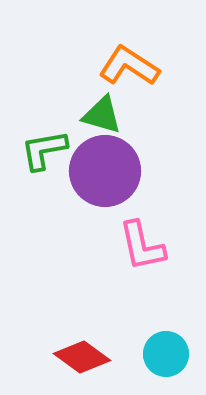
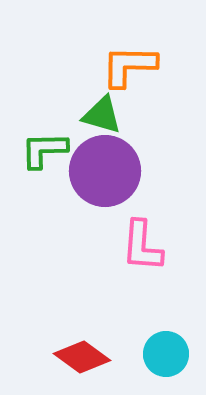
orange L-shape: rotated 32 degrees counterclockwise
green L-shape: rotated 9 degrees clockwise
pink L-shape: rotated 16 degrees clockwise
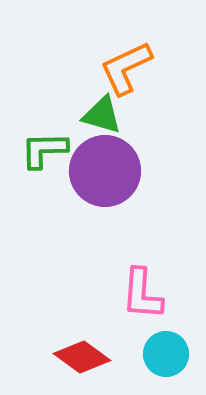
orange L-shape: moved 3 px left, 2 px down; rotated 26 degrees counterclockwise
pink L-shape: moved 48 px down
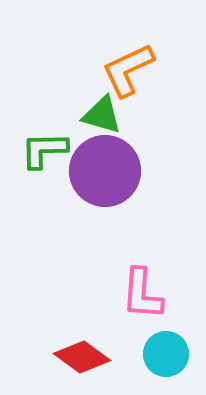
orange L-shape: moved 2 px right, 2 px down
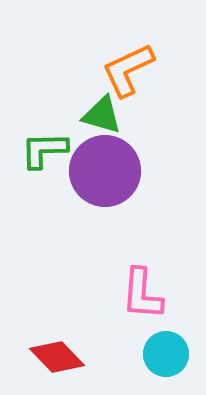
red diamond: moved 25 px left; rotated 10 degrees clockwise
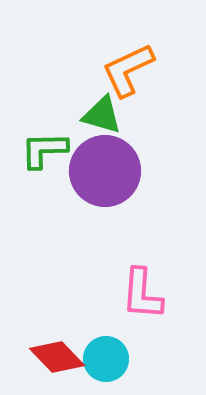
cyan circle: moved 60 px left, 5 px down
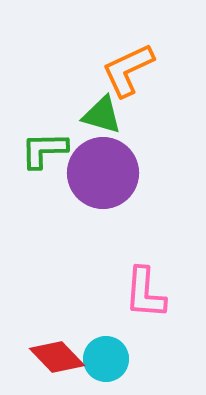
purple circle: moved 2 px left, 2 px down
pink L-shape: moved 3 px right, 1 px up
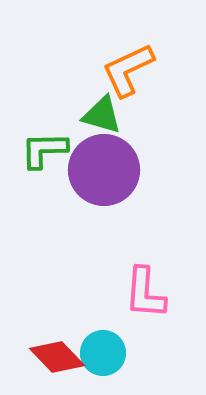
purple circle: moved 1 px right, 3 px up
cyan circle: moved 3 px left, 6 px up
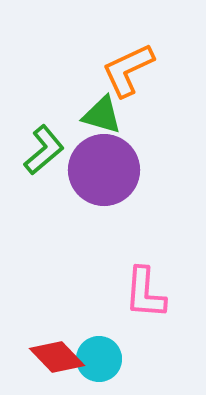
green L-shape: rotated 141 degrees clockwise
cyan circle: moved 4 px left, 6 px down
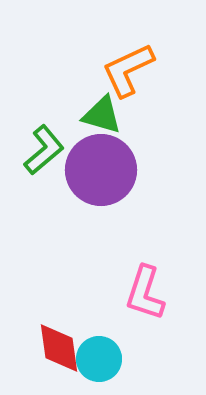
purple circle: moved 3 px left
pink L-shape: rotated 14 degrees clockwise
red diamond: moved 2 px right, 9 px up; rotated 36 degrees clockwise
